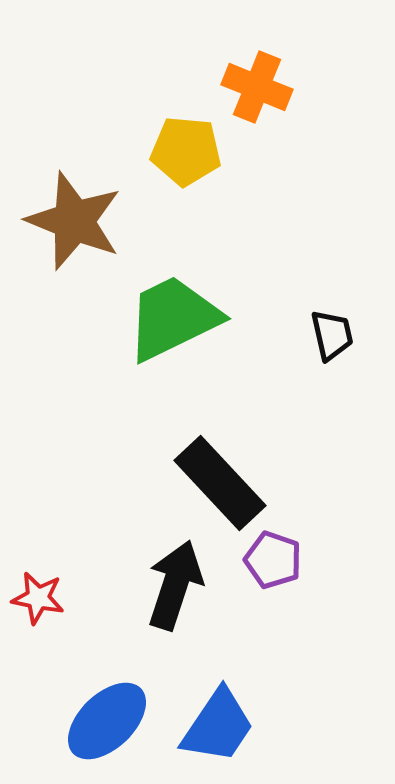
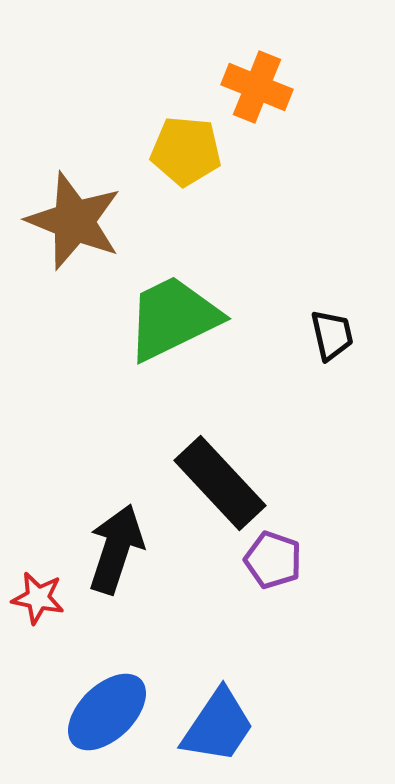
black arrow: moved 59 px left, 36 px up
blue ellipse: moved 9 px up
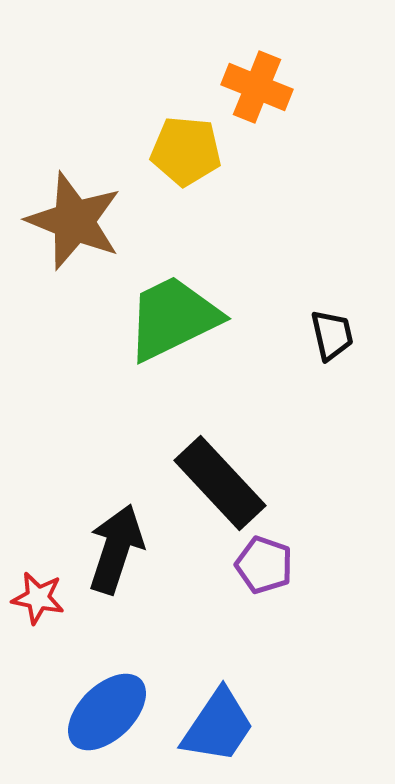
purple pentagon: moved 9 px left, 5 px down
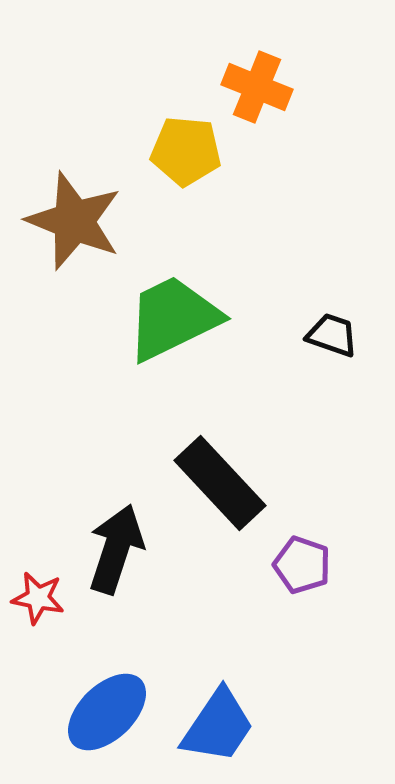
black trapezoid: rotated 58 degrees counterclockwise
purple pentagon: moved 38 px right
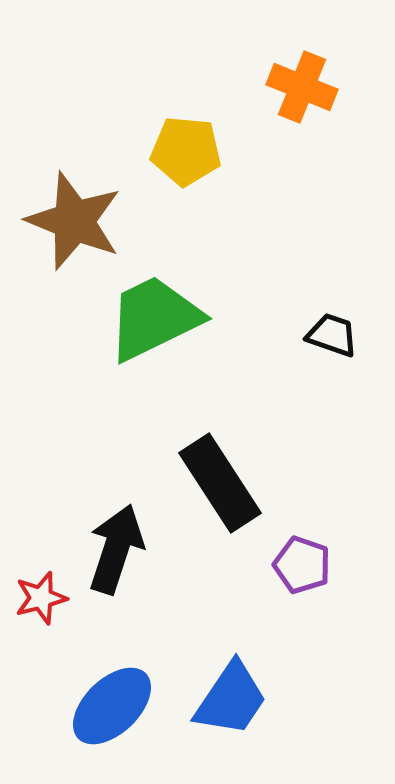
orange cross: moved 45 px right
green trapezoid: moved 19 px left
black rectangle: rotated 10 degrees clockwise
red star: moved 3 px right; rotated 26 degrees counterclockwise
blue ellipse: moved 5 px right, 6 px up
blue trapezoid: moved 13 px right, 27 px up
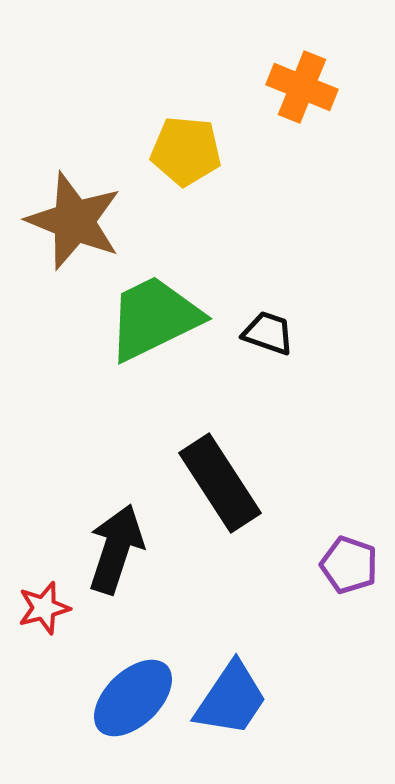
black trapezoid: moved 64 px left, 2 px up
purple pentagon: moved 47 px right
red star: moved 3 px right, 10 px down
blue ellipse: moved 21 px right, 8 px up
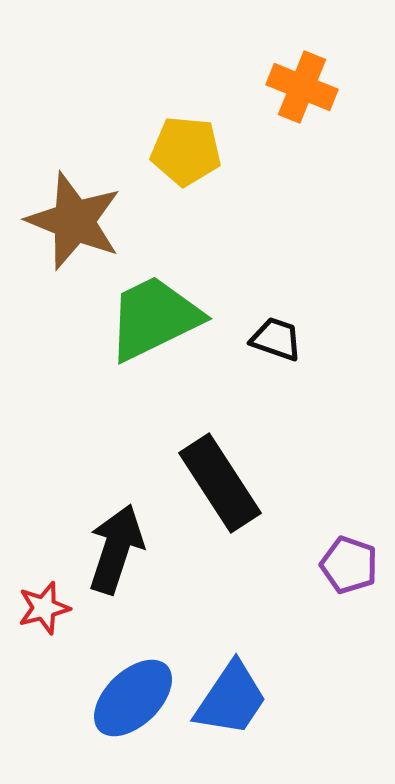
black trapezoid: moved 8 px right, 6 px down
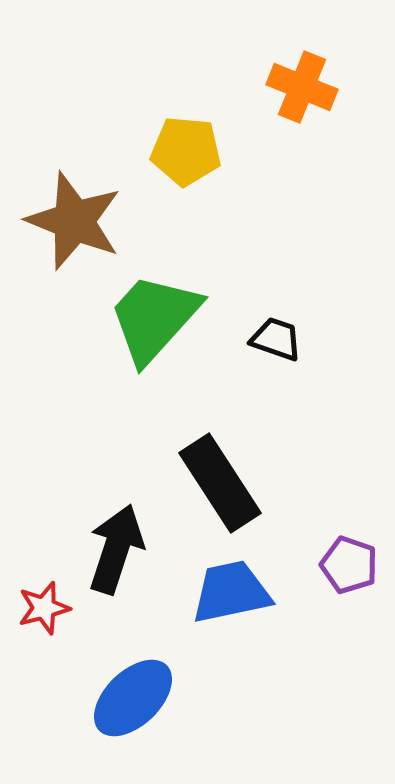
green trapezoid: rotated 22 degrees counterclockwise
blue trapezoid: moved 107 px up; rotated 136 degrees counterclockwise
